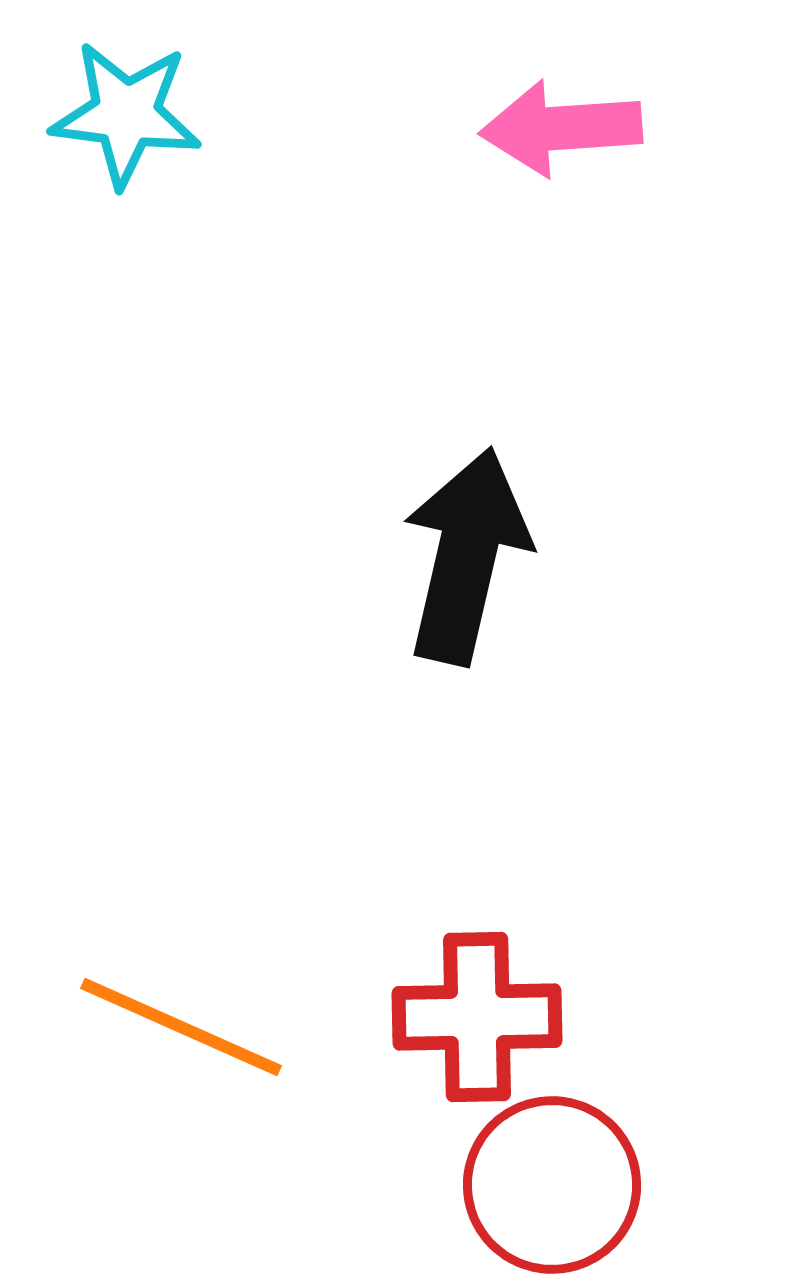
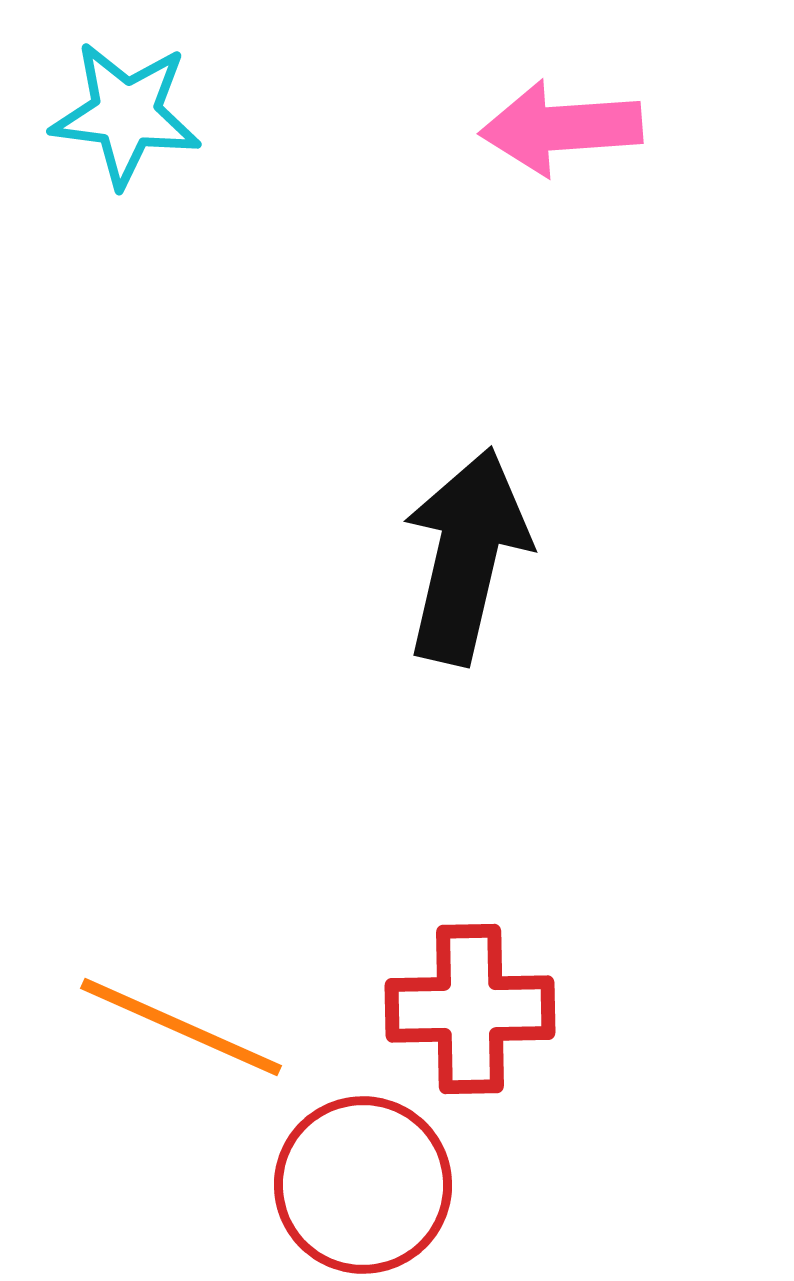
red cross: moved 7 px left, 8 px up
red circle: moved 189 px left
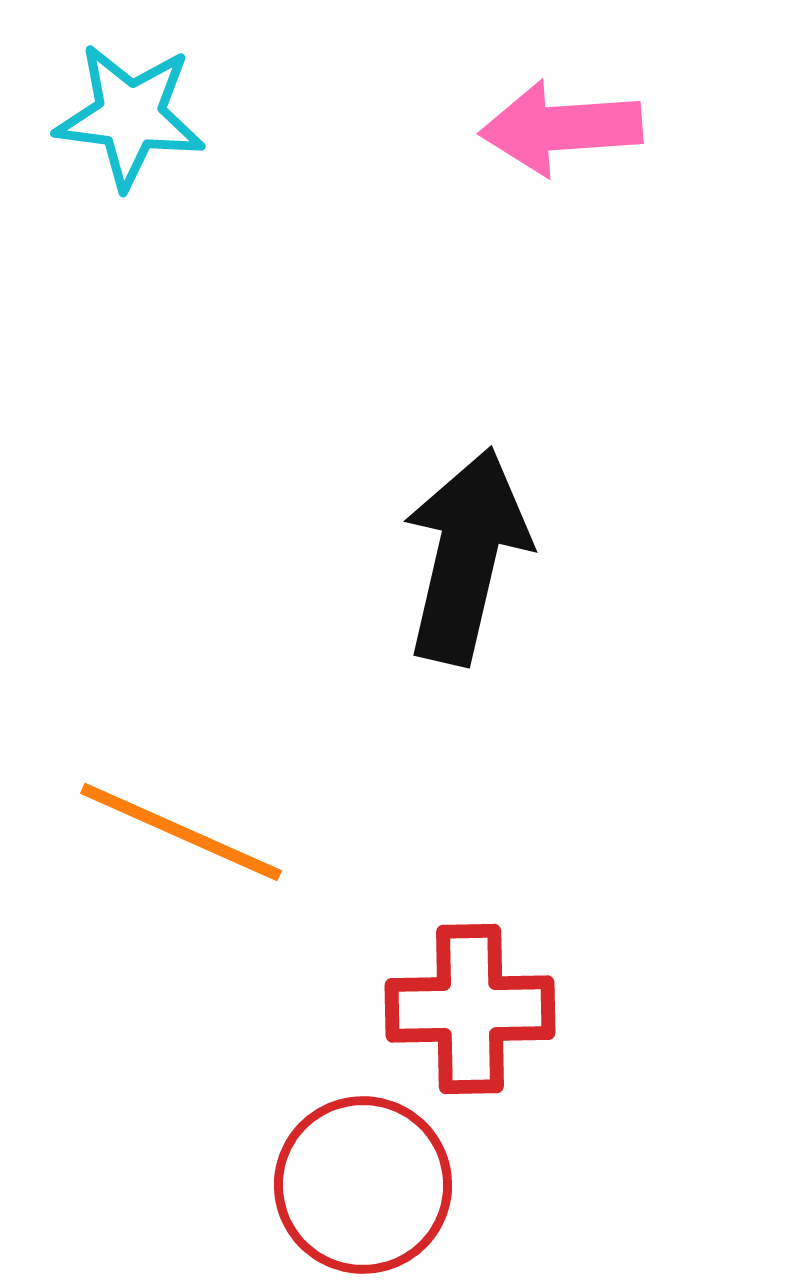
cyan star: moved 4 px right, 2 px down
orange line: moved 195 px up
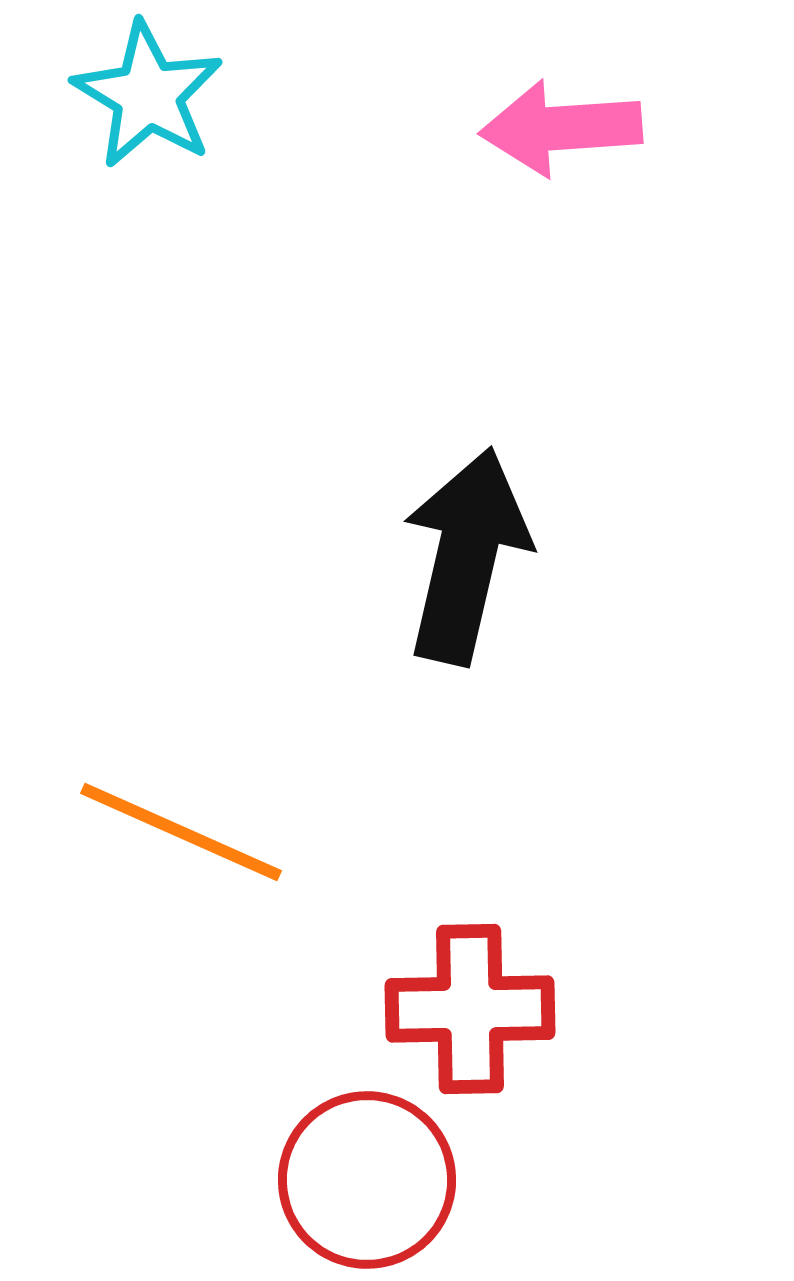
cyan star: moved 18 px right, 21 px up; rotated 24 degrees clockwise
red circle: moved 4 px right, 5 px up
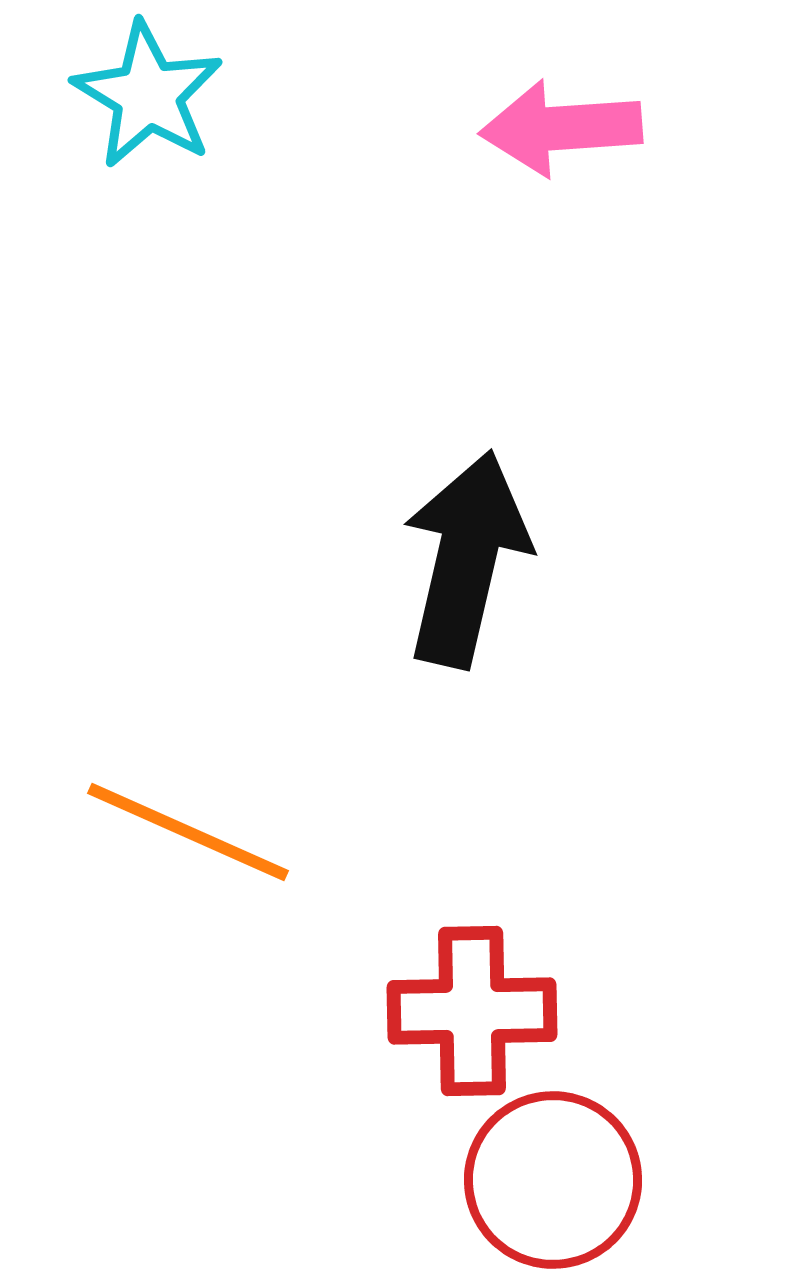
black arrow: moved 3 px down
orange line: moved 7 px right
red cross: moved 2 px right, 2 px down
red circle: moved 186 px right
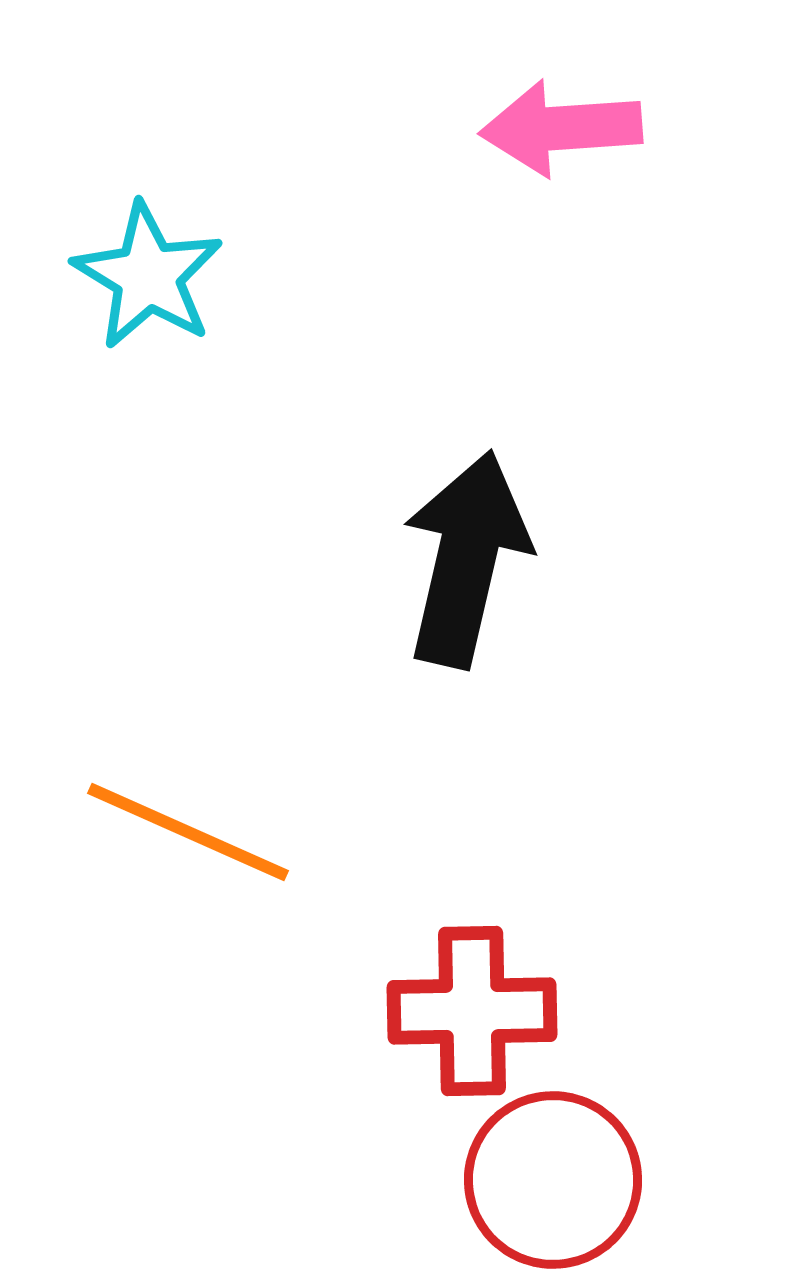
cyan star: moved 181 px down
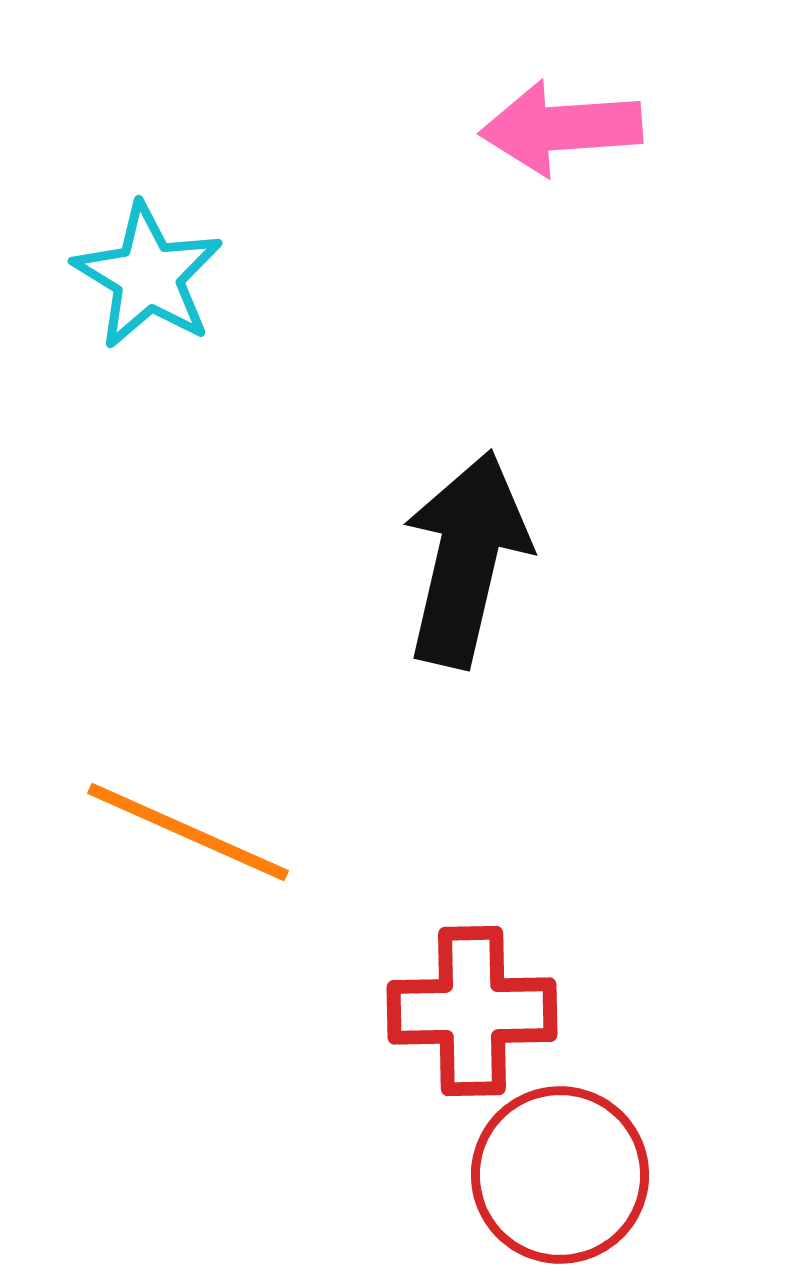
red circle: moved 7 px right, 5 px up
